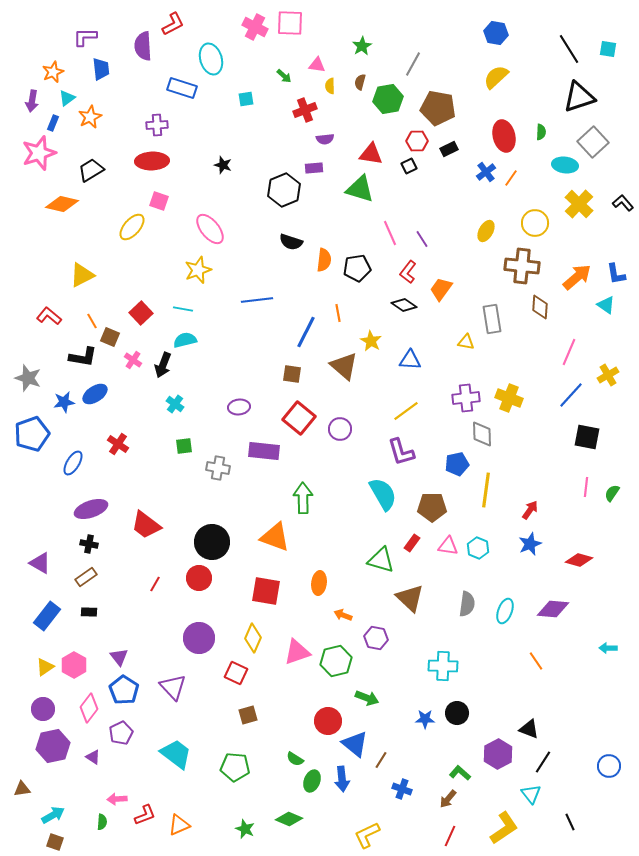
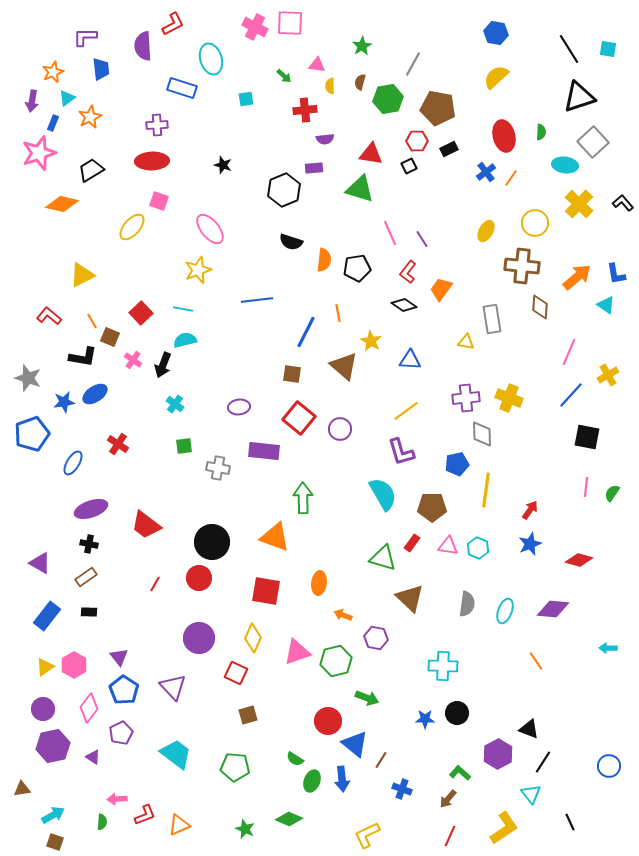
red cross at (305, 110): rotated 15 degrees clockwise
green triangle at (381, 560): moved 2 px right, 2 px up
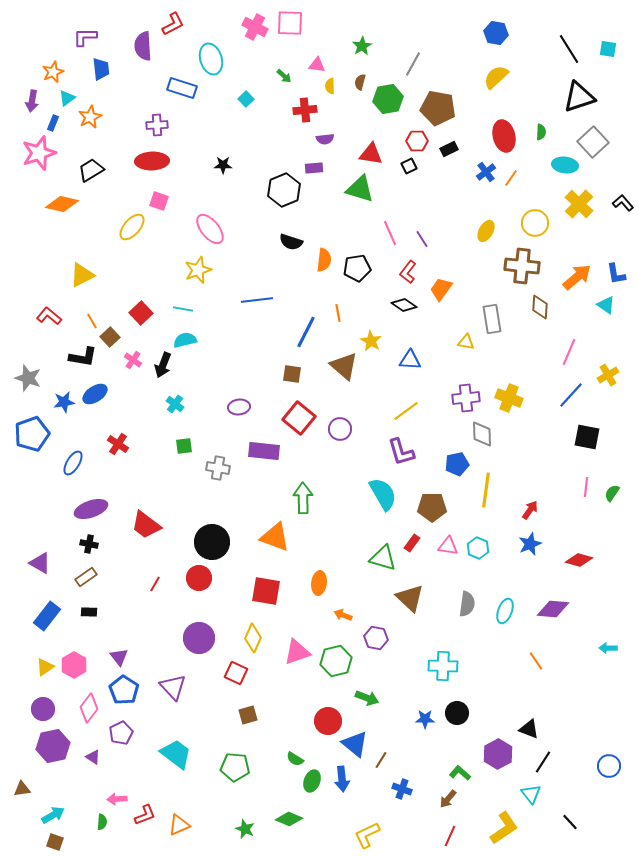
cyan square at (246, 99): rotated 35 degrees counterclockwise
black star at (223, 165): rotated 18 degrees counterclockwise
brown square at (110, 337): rotated 24 degrees clockwise
black line at (570, 822): rotated 18 degrees counterclockwise
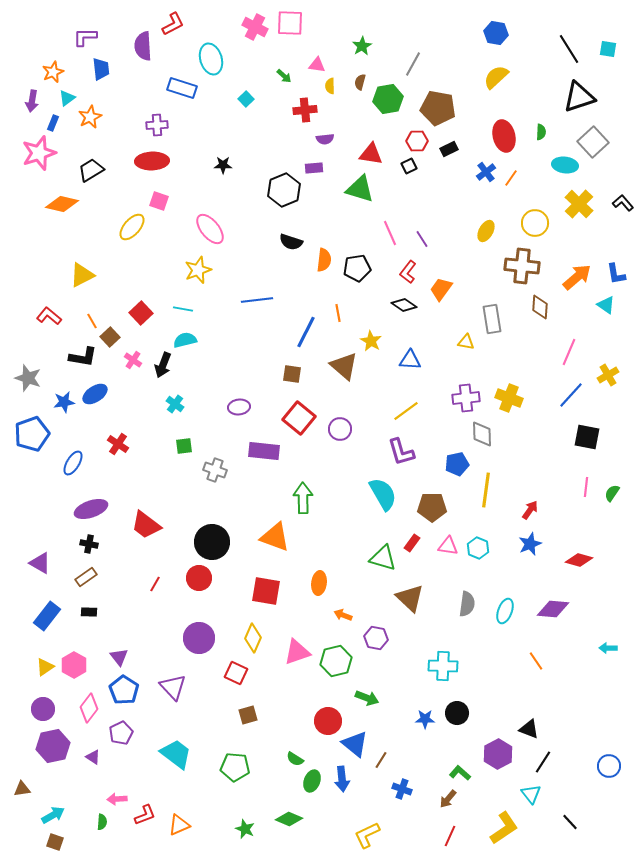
gray cross at (218, 468): moved 3 px left, 2 px down; rotated 10 degrees clockwise
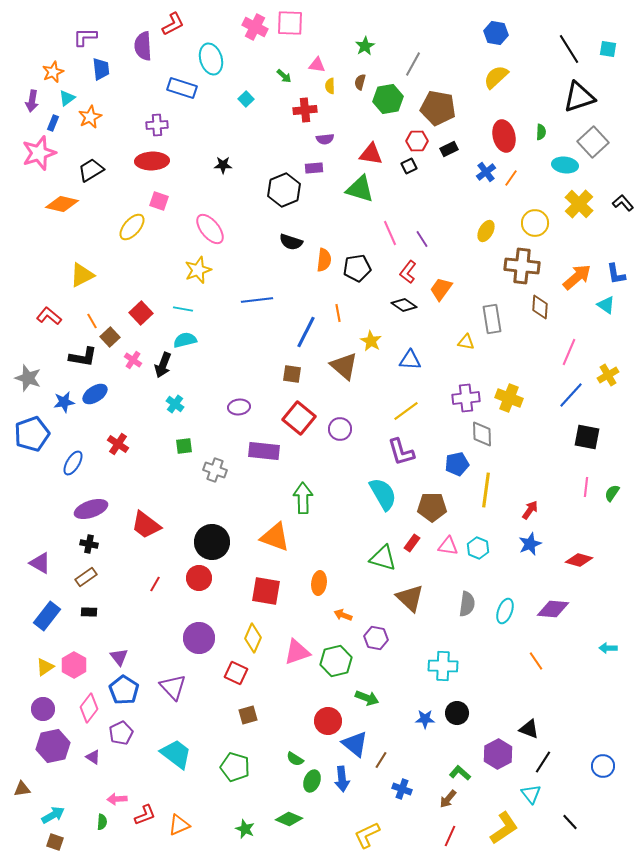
green star at (362, 46): moved 3 px right
blue circle at (609, 766): moved 6 px left
green pentagon at (235, 767): rotated 12 degrees clockwise
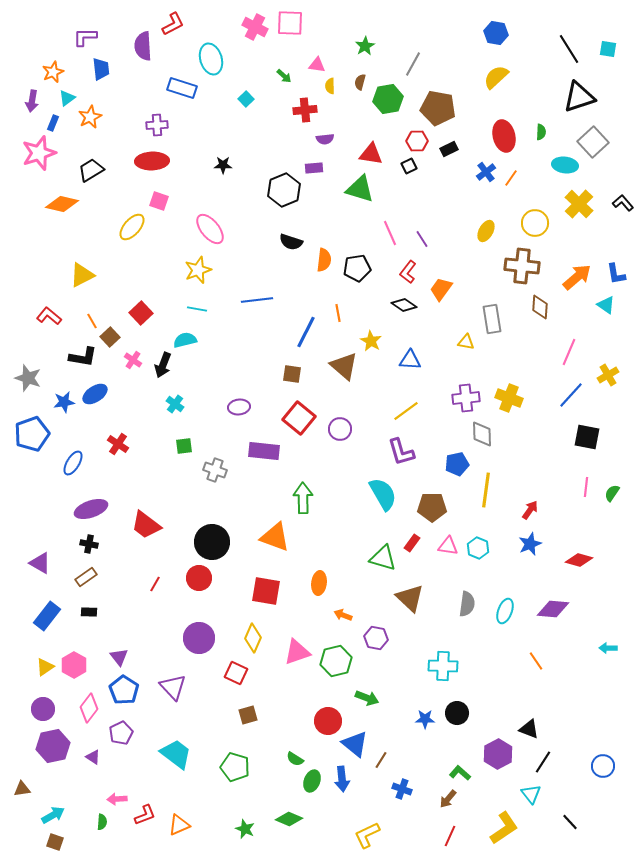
cyan line at (183, 309): moved 14 px right
